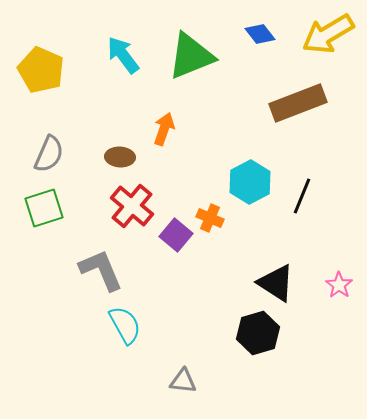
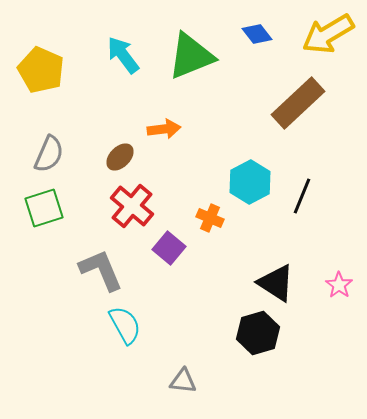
blue diamond: moved 3 px left
brown rectangle: rotated 22 degrees counterclockwise
orange arrow: rotated 64 degrees clockwise
brown ellipse: rotated 48 degrees counterclockwise
purple square: moved 7 px left, 13 px down
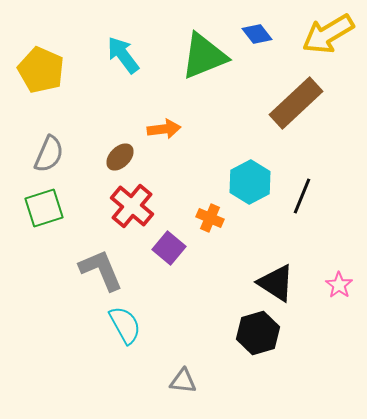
green triangle: moved 13 px right
brown rectangle: moved 2 px left
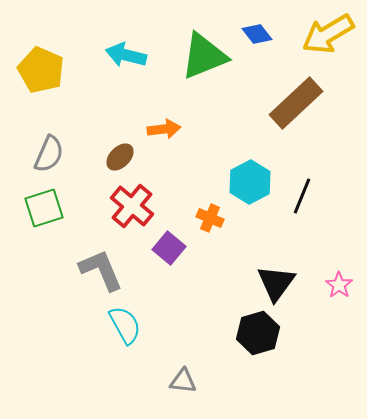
cyan arrow: moved 3 px right; rotated 39 degrees counterclockwise
black triangle: rotated 33 degrees clockwise
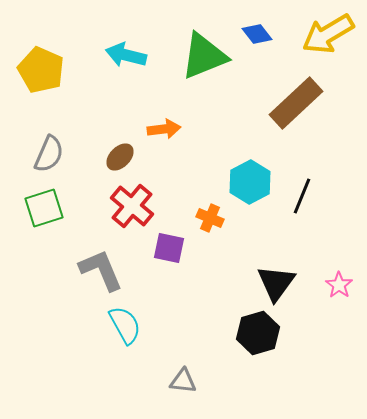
purple square: rotated 28 degrees counterclockwise
